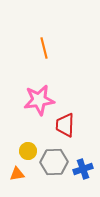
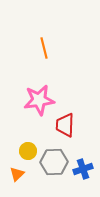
orange triangle: rotated 35 degrees counterclockwise
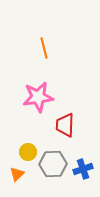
pink star: moved 1 px left, 3 px up
yellow circle: moved 1 px down
gray hexagon: moved 1 px left, 2 px down
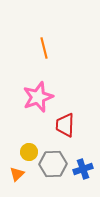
pink star: rotated 12 degrees counterclockwise
yellow circle: moved 1 px right
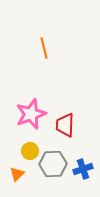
pink star: moved 7 px left, 17 px down
yellow circle: moved 1 px right, 1 px up
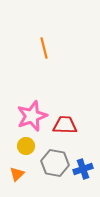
pink star: moved 1 px right, 2 px down
red trapezoid: rotated 90 degrees clockwise
yellow circle: moved 4 px left, 5 px up
gray hexagon: moved 2 px right, 1 px up; rotated 12 degrees clockwise
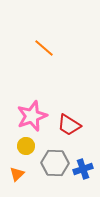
orange line: rotated 35 degrees counterclockwise
red trapezoid: moved 4 px right; rotated 150 degrees counterclockwise
gray hexagon: rotated 8 degrees counterclockwise
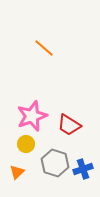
yellow circle: moved 2 px up
gray hexagon: rotated 16 degrees clockwise
orange triangle: moved 2 px up
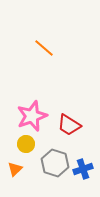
orange triangle: moved 2 px left, 3 px up
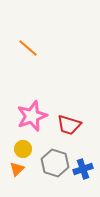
orange line: moved 16 px left
red trapezoid: rotated 15 degrees counterclockwise
yellow circle: moved 3 px left, 5 px down
orange triangle: moved 2 px right
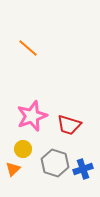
orange triangle: moved 4 px left
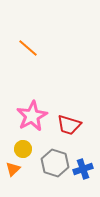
pink star: rotated 8 degrees counterclockwise
